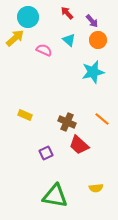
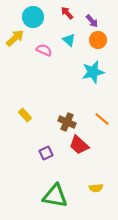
cyan circle: moved 5 px right
yellow rectangle: rotated 24 degrees clockwise
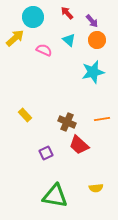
orange circle: moved 1 px left
orange line: rotated 49 degrees counterclockwise
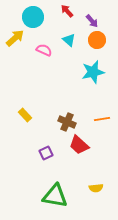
red arrow: moved 2 px up
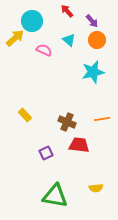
cyan circle: moved 1 px left, 4 px down
red trapezoid: rotated 145 degrees clockwise
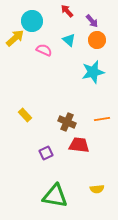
yellow semicircle: moved 1 px right, 1 px down
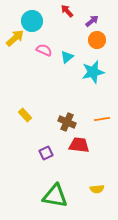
purple arrow: rotated 88 degrees counterclockwise
cyan triangle: moved 2 px left, 17 px down; rotated 40 degrees clockwise
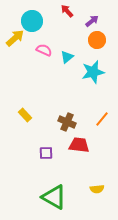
orange line: rotated 42 degrees counterclockwise
purple square: rotated 24 degrees clockwise
green triangle: moved 1 px left, 1 px down; rotated 20 degrees clockwise
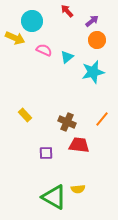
yellow arrow: rotated 66 degrees clockwise
yellow semicircle: moved 19 px left
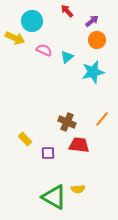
yellow rectangle: moved 24 px down
purple square: moved 2 px right
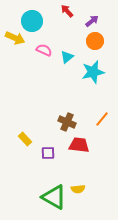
orange circle: moved 2 px left, 1 px down
